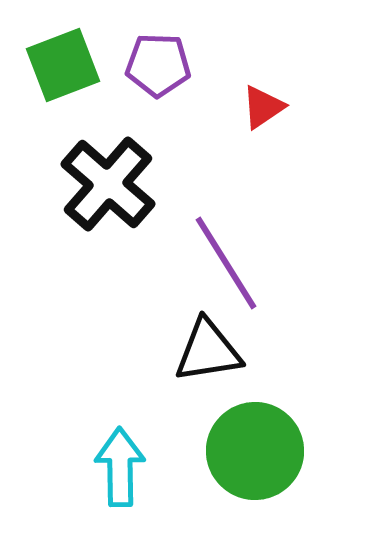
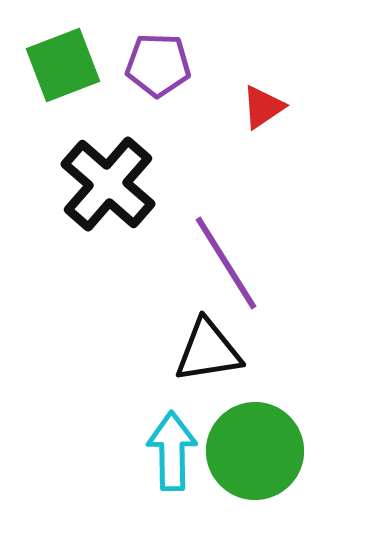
cyan arrow: moved 52 px right, 16 px up
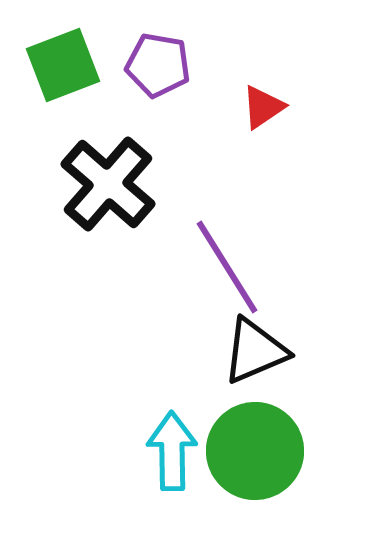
purple pentagon: rotated 8 degrees clockwise
purple line: moved 1 px right, 4 px down
black triangle: moved 47 px right; rotated 14 degrees counterclockwise
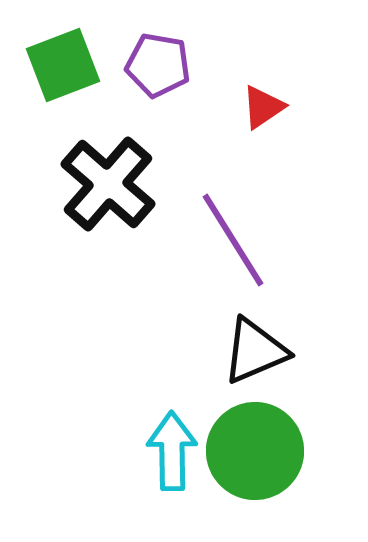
purple line: moved 6 px right, 27 px up
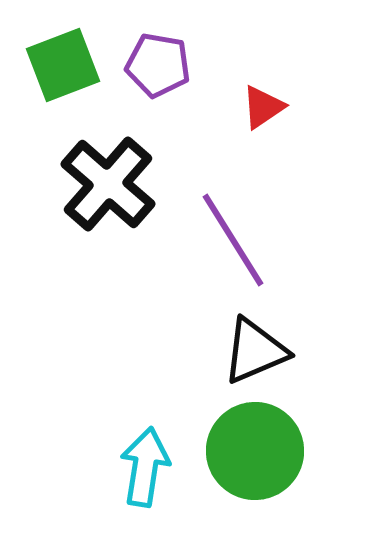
cyan arrow: moved 27 px left, 16 px down; rotated 10 degrees clockwise
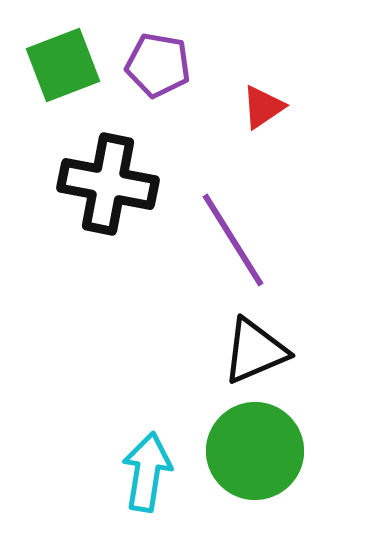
black cross: rotated 30 degrees counterclockwise
cyan arrow: moved 2 px right, 5 px down
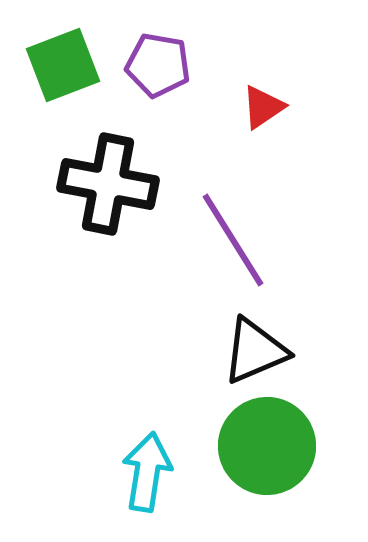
green circle: moved 12 px right, 5 px up
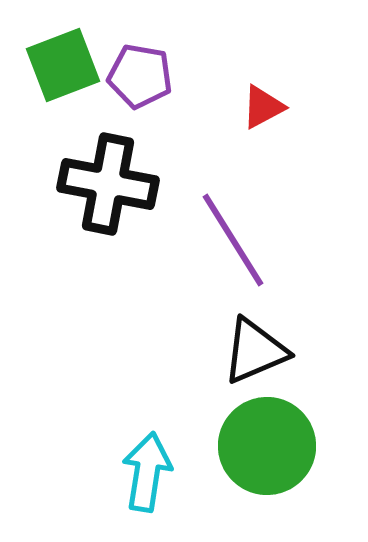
purple pentagon: moved 18 px left, 11 px down
red triangle: rotated 6 degrees clockwise
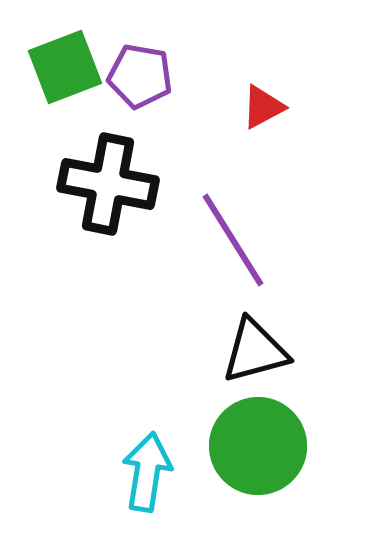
green square: moved 2 px right, 2 px down
black triangle: rotated 8 degrees clockwise
green circle: moved 9 px left
